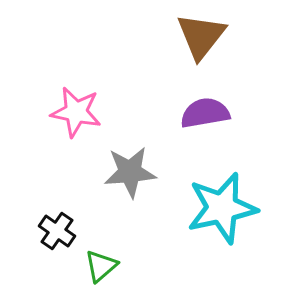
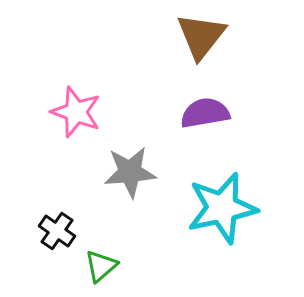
pink star: rotated 9 degrees clockwise
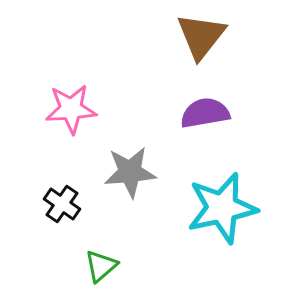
pink star: moved 5 px left, 3 px up; rotated 24 degrees counterclockwise
black cross: moved 5 px right, 27 px up
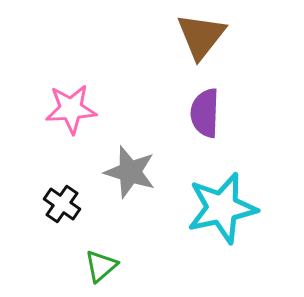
purple semicircle: rotated 78 degrees counterclockwise
gray star: rotated 22 degrees clockwise
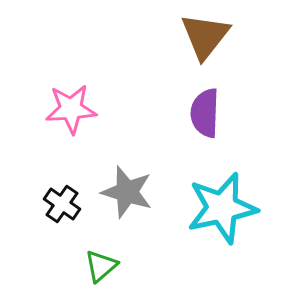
brown triangle: moved 4 px right
gray star: moved 3 px left, 20 px down
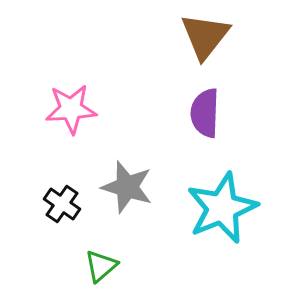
gray star: moved 5 px up
cyan star: rotated 10 degrees counterclockwise
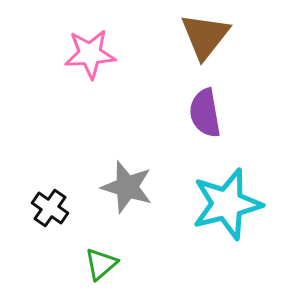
pink star: moved 19 px right, 55 px up
purple semicircle: rotated 12 degrees counterclockwise
black cross: moved 12 px left, 4 px down
cyan star: moved 5 px right, 4 px up; rotated 8 degrees clockwise
green triangle: moved 2 px up
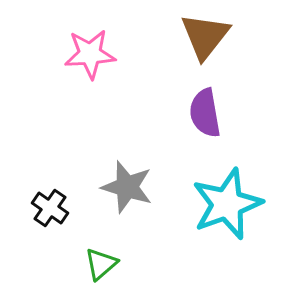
cyan star: rotated 6 degrees counterclockwise
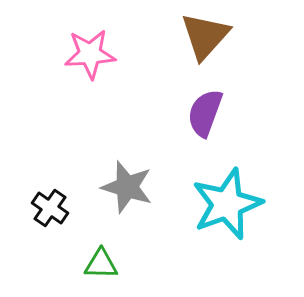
brown triangle: rotated 4 degrees clockwise
purple semicircle: rotated 30 degrees clockwise
green triangle: rotated 42 degrees clockwise
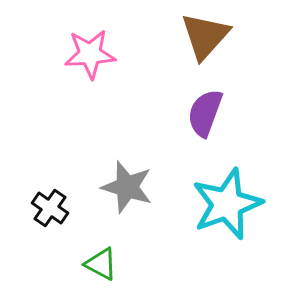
green triangle: rotated 27 degrees clockwise
